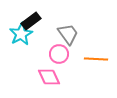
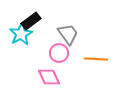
pink circle: moved 1 px up
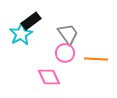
pink circle: moved 6 px right
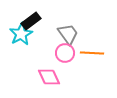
orange line: moved 4 px left, 6 px up
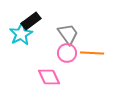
pink circle: moved 2 px right
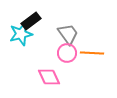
cyan star: rotated 15 degrees clockwise
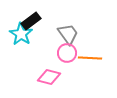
cyan star: rotated 25 degrees counterclockwise
orange line: moved 2 px left, 5 px down
pink diamond: rotated 50 degrees counterclockwise
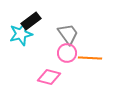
cyan star: rotated 25 degrees clockwise
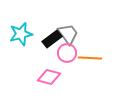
black rectangle: moved 21 px right, 18 px down
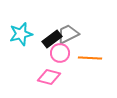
gray trapezoid: rotated 80 degrees counterclockwise
pink circle: moved 7 px left
